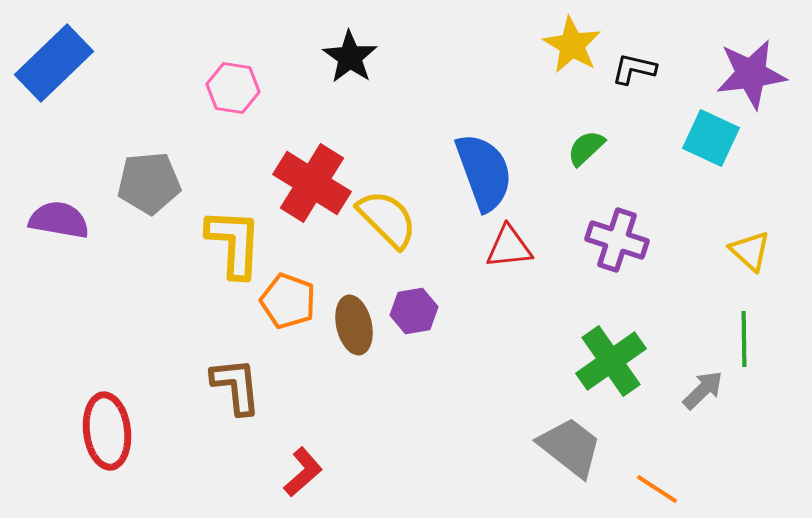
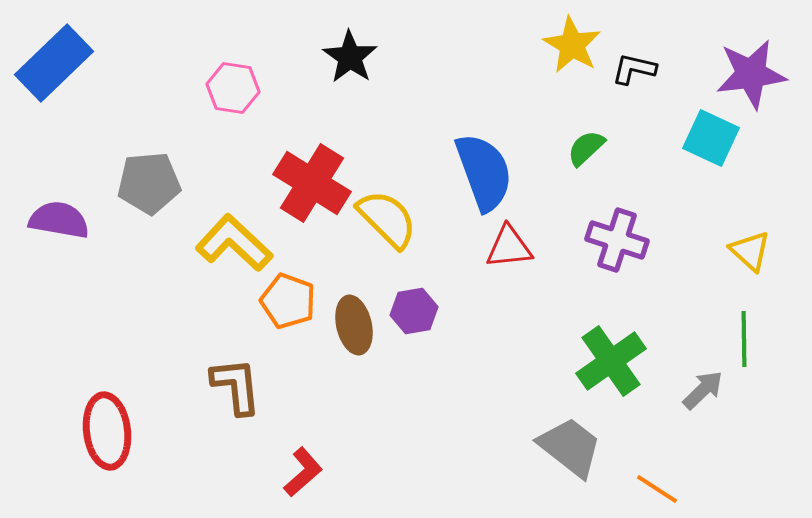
yellow L-shape: rotated 50 degrees counterclockwise
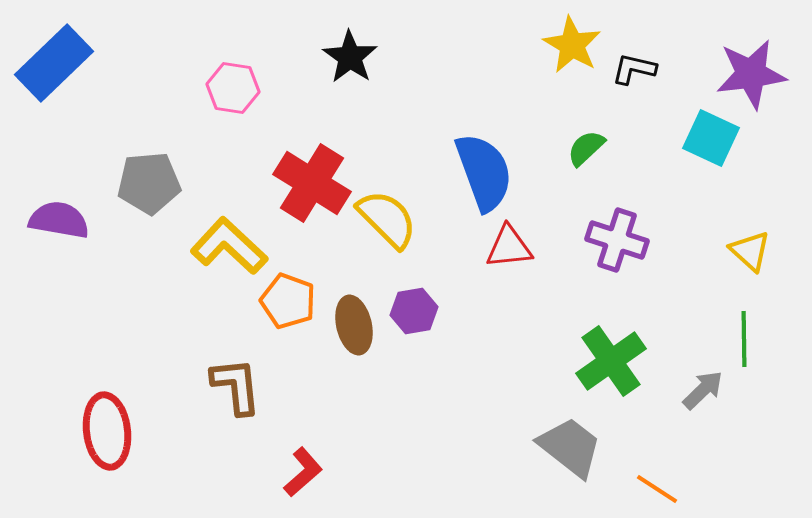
yellow L-shape: moved 5 px left, 3 px down
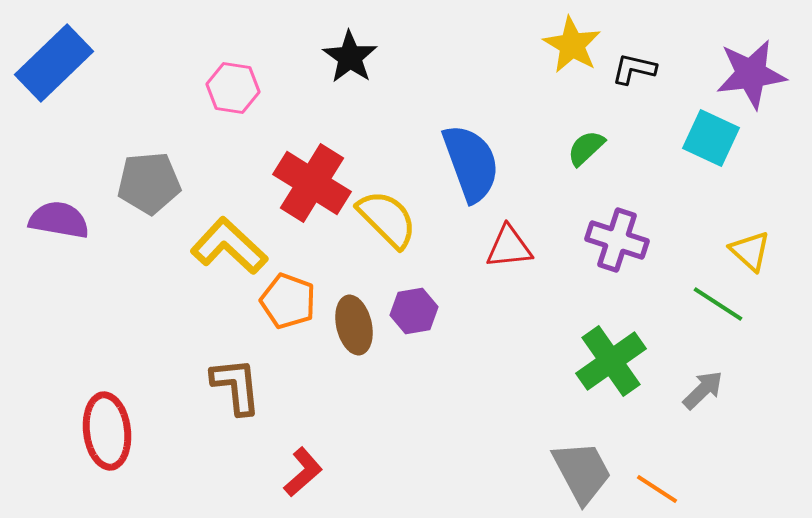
blue semicircle: moved 13 px left, 9 px up
green line: moved 26 px left, 35 px up; rotated 56 degrees counterclockwise
gray trapezoid: moved 12 px right, 25 px down; rotated 24 degrees clockwise
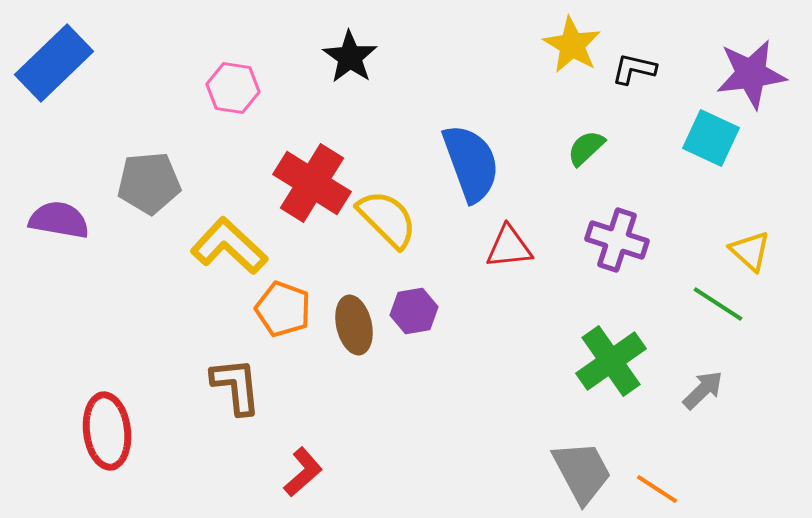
orange pentagon: moved 5 px left, 8 px down
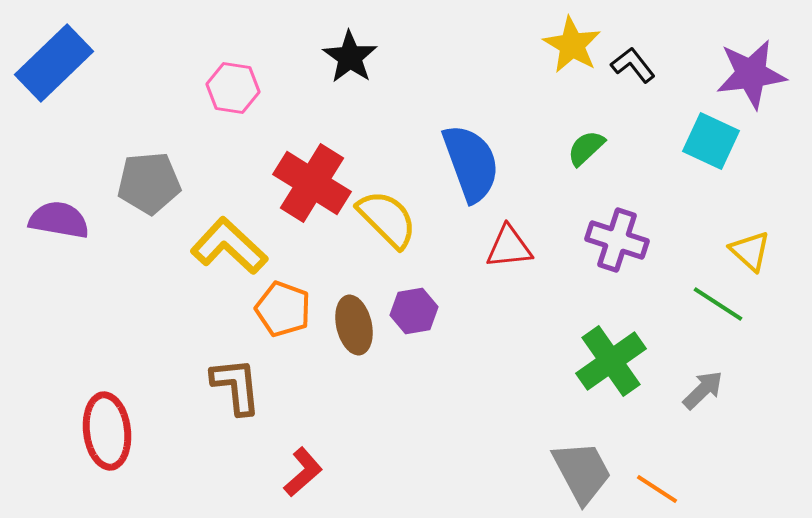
black L-shape: moved 1 px left, 4 px up; rotated 39 degrees clockwise
cyan square: moved 3 px down
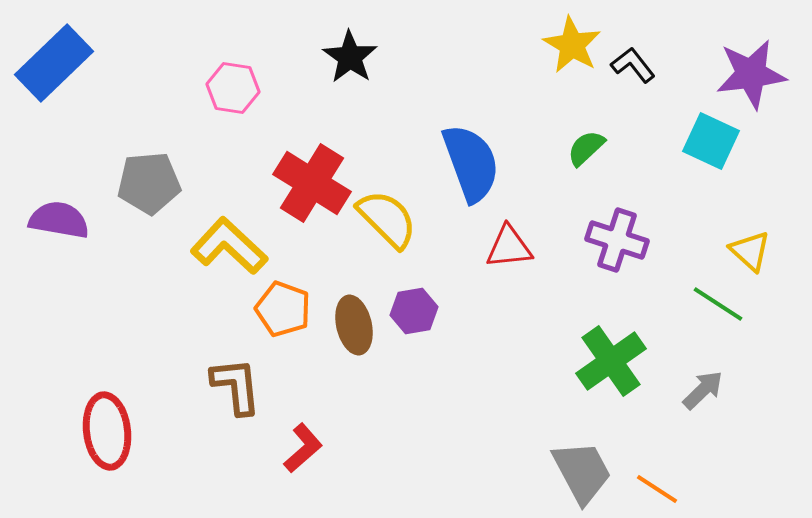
red L-shape: moved 24 px up
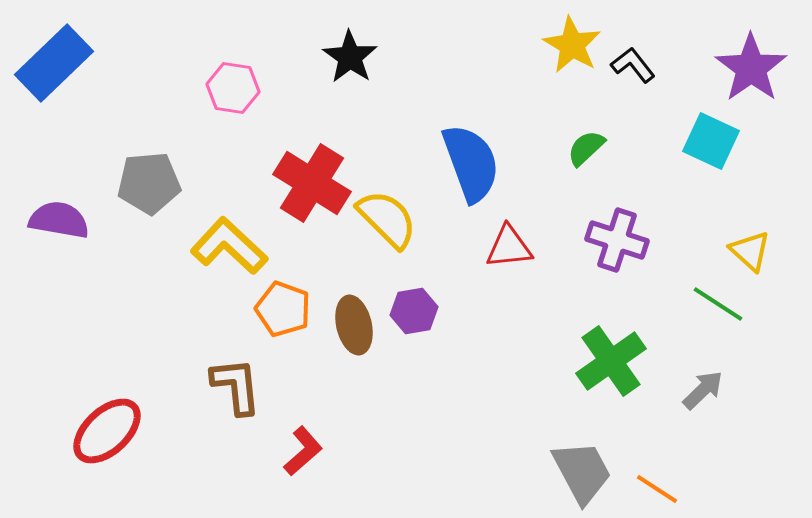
purple star: moved 6 px up; rotated 28 degrees counterclockwise
red ellipse: rotated 54 degrees clockwise
red L-shape: moved 3 px down
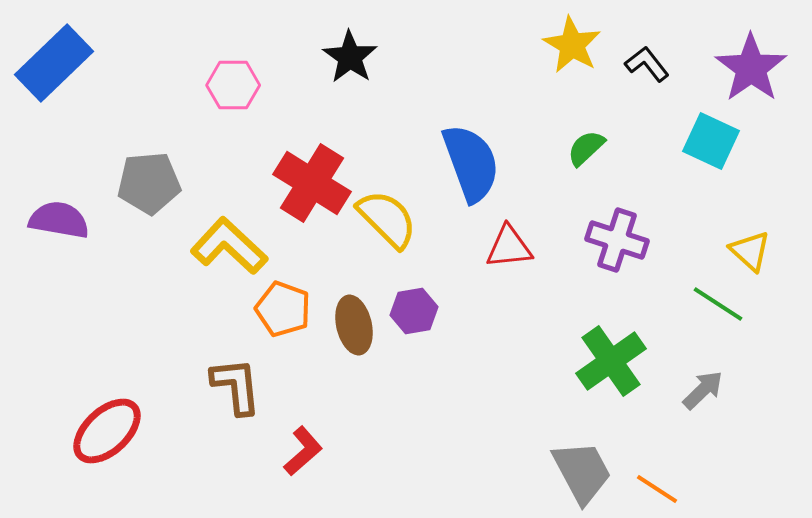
black L-shape: moved 14 px right, 1 px up
pink hexagon: moved 3 px up; rotated 9 degrees counterclockwise
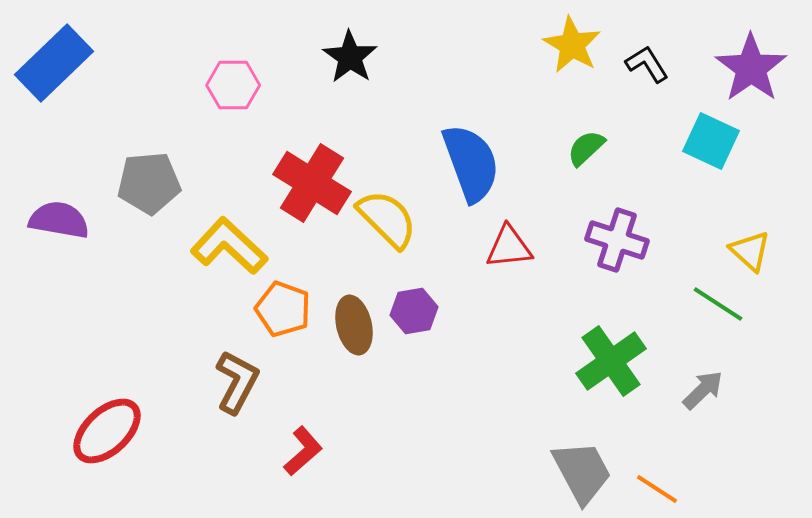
black L-shape: rotated 6 degrees clockwise
brown L-shape: moved 1 px right, 4 px up; rotated 34 degrees clockwise
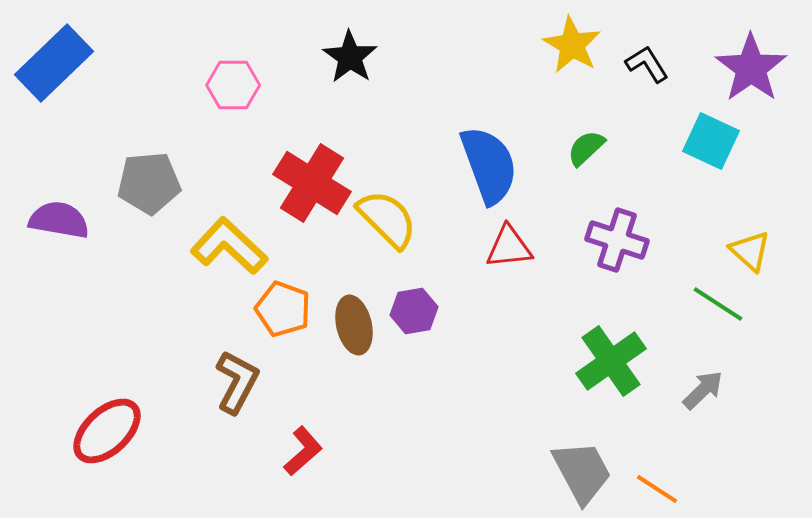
blue semicircle: moved 18 px right, 2 px down
